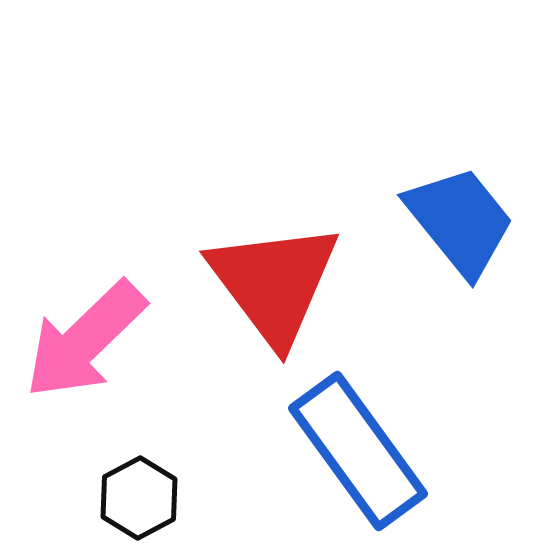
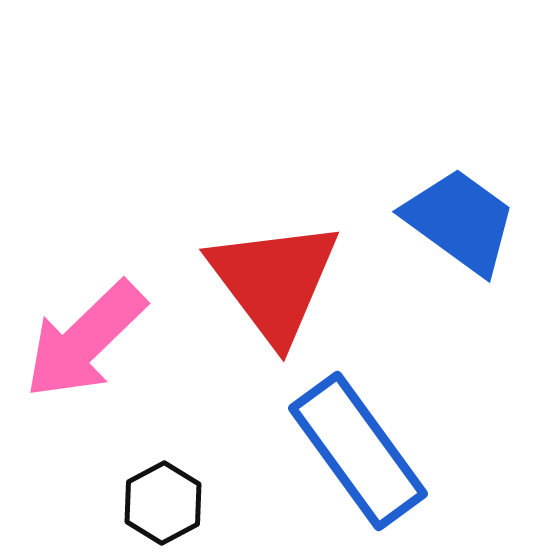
blue trapezoid: rotated 15 degrees counterclockwise
red triangle: moved 2 px up
black hexagon: moved 24 px right, 5 px down
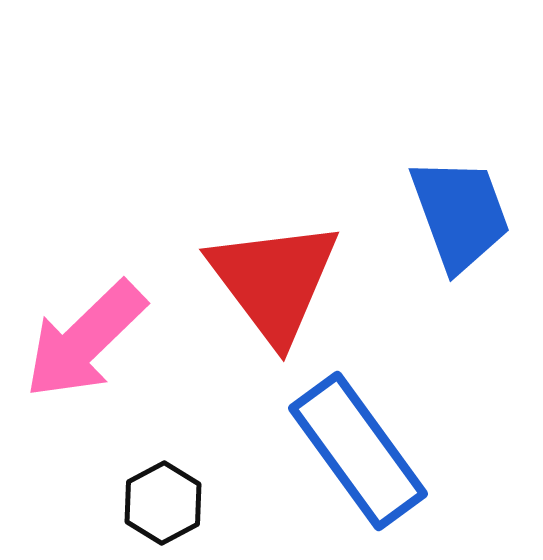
blue trapezoid: moved 7 px up; rotated 34 degrees clockwise
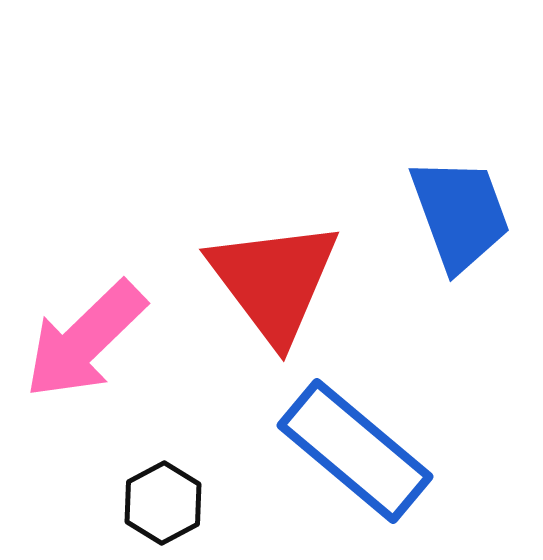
blue rectangle: moved 3 px left; rotated 14 degrees counterclockwise
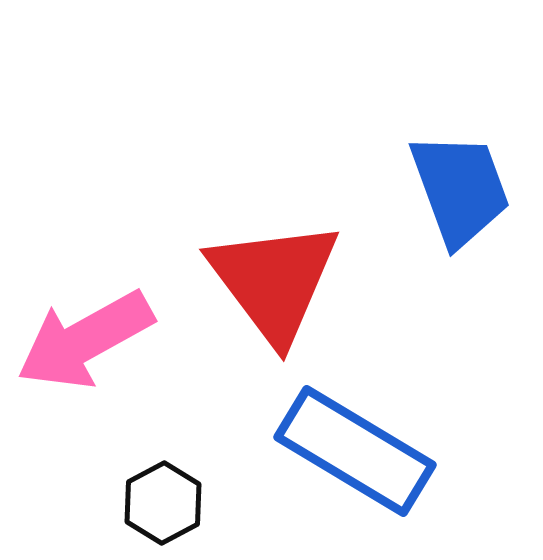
blue trapezoid: moved 25 px up
pink arrow: rotated 15 degrees clockwise
blue rectangle: rotated 9 degrees counterclockwise
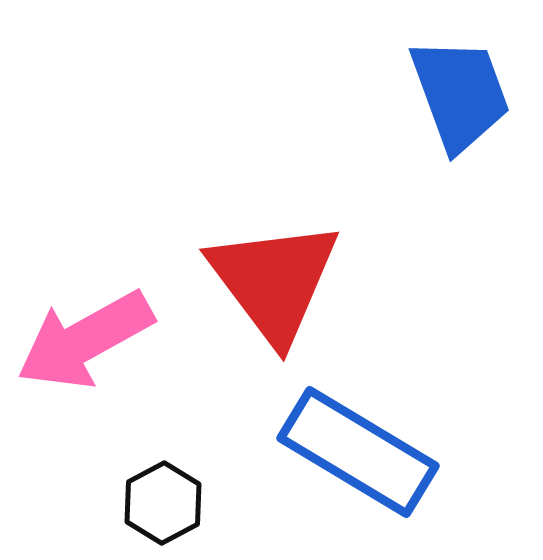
blue trapezoid: moved 95 px up
blue rectangle: moved 3 px right, 1 px down
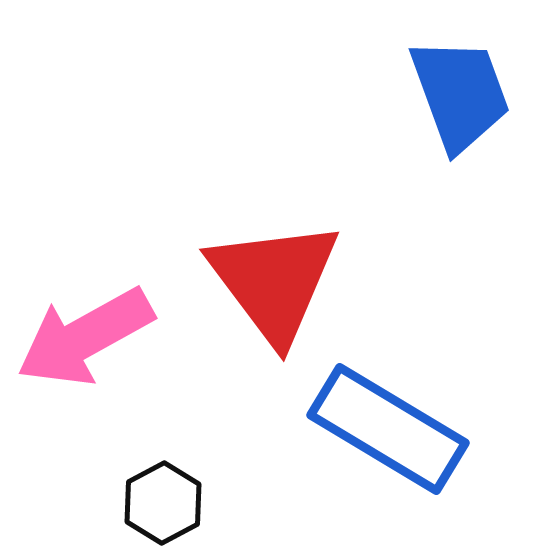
pink arrow: moved 3 px up
blue rectangle: moved 30 px right, 23 px up
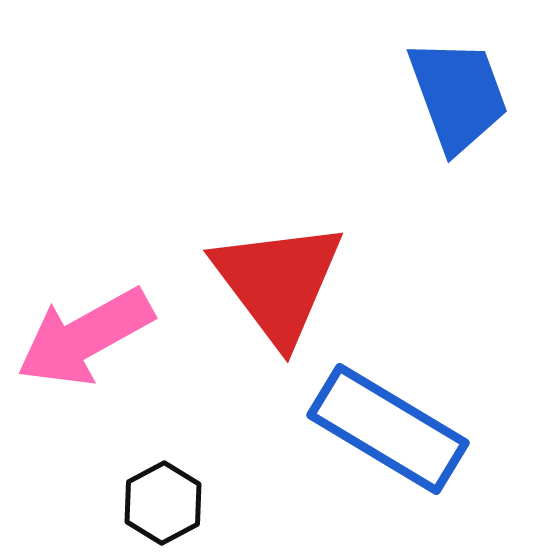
blue trapezoid: moved 2 px left, 1 px down
red triangle: moved 4 px right, 1 px down
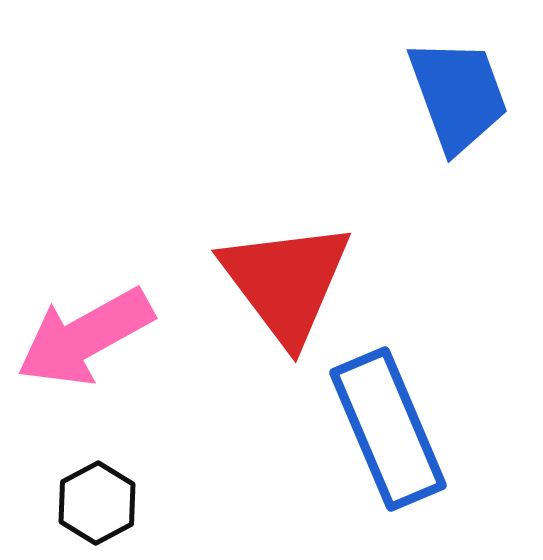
red triangle: moved 8 px right
blue rectangle: rotated 36 degrees clockwise
black hexagon: moved 66 px left
